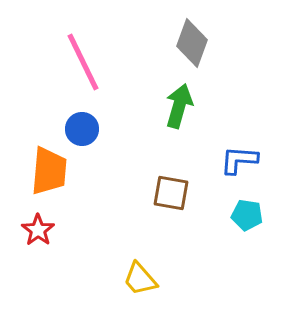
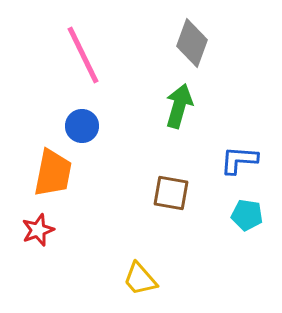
pink line: moved 7 px up
blue circle: moved 3 px up
orange trapezoid: moved 4 px right, 2 px down; rotated 6 degrees clockwise
red star: rotated 16 degrees clockwise
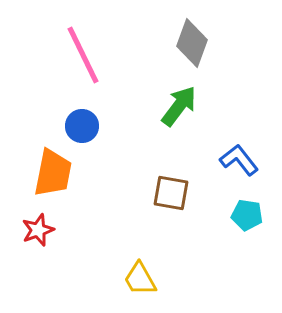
green arrow: rotated 21 degrees clockwise
blue L-shape: rotated 48 degrees clockwise
yellow trapezoid: rotated 12 degrees clockwise
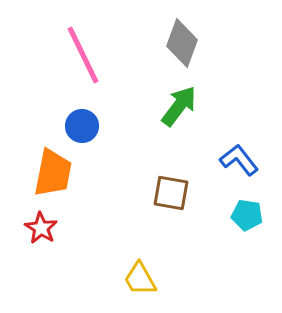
gray diamond: moved 10 px left
red star: moved 3 px right, 2 px up; rotated 20 degrees counterclockwise
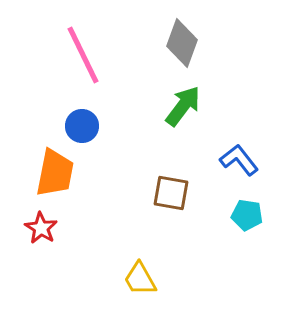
green arrow: moved 4 px right
orange trapezoid: moved 2 px right
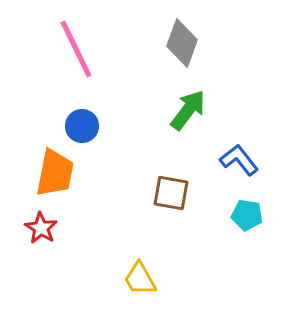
pink line: moved 7 px left, 6 px up
green arrow: moved 5 px right, 4 px down
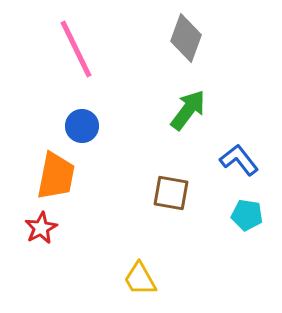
gray diamond: moved 4 px right, 5 px up
orange trapezoid: moved 1 px right, 3 px down
red star: rotated 12 degrees clockwise
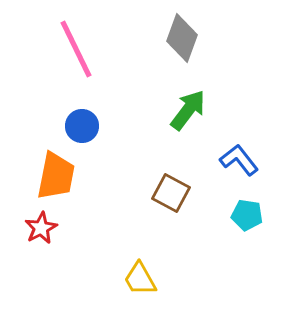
gray diamond: moved 4 px left
brown square: rotated 18 degrees clockwise
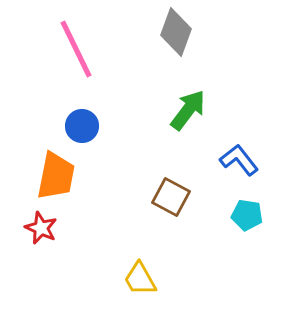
gray diamond: moved 6 px left, 6 px up
brown square: moved 4 px down
red star: rotated 20 degrees counterclockwise
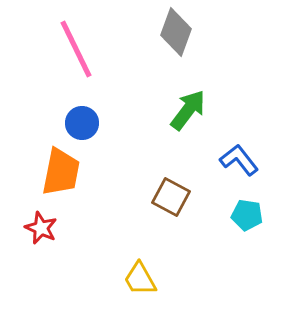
blue circle: moved 3 px up
orange trapezoid: moved 5 px right, 4 px up
